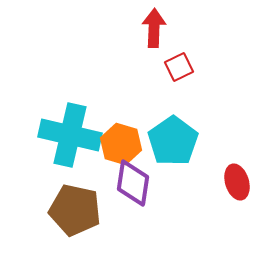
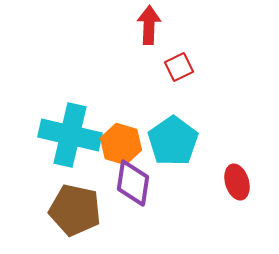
red arrow: moved 5 px left, 3 px up
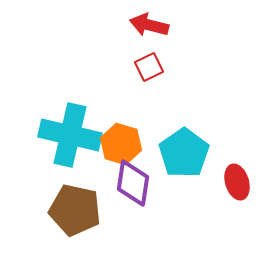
red arrow: rotated 78 degrees counterclockwise
red square: moved 30 px left
cyan pentagon: moved 11 px right, 12 px down
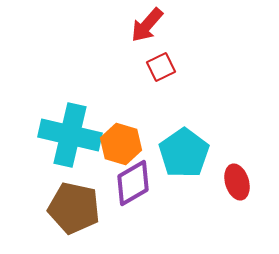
red arrow: moved 2 px left; rotated 63 degrees counterclockwise
red square: moved 12 px right
purple diamond: rotated 51 degrees clockwise
brown pentagon: moved 1 px left, 2 px up
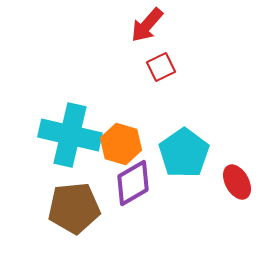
red ellipse: rotated 12 degrees counterclockwise
brown pentagon: rotated 18 degrees counterclockwise
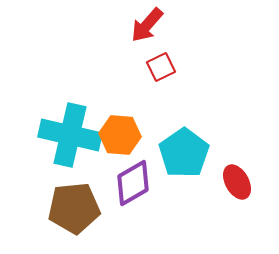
orange hexagon: moved 1 px left, 9 px up; rotated 12 degrees counterclockwise
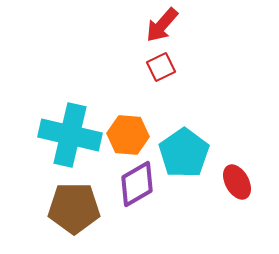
red arrow: moved 15 px right
orange hexagon: moved 8 px right
purple diamond: moved 4 px right, 1 px down
brown pentagon: rotated 6 degrees clockwise
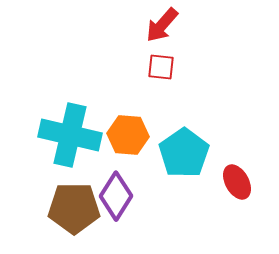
red square: rotated 32 degrees clockwise
purple diamond: moved 21 px left, 12 px down; rotated 27 degrees counterclockwise
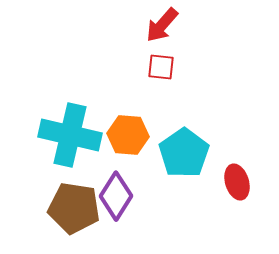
red ellipse: rotated 12 degrees clockwise
brown pentagon: rotated 9 degrees clockwise
